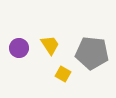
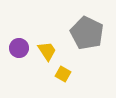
yellow trapezoid: moved 3 px left, 6 px down
gray pentagon: moved 5 px left, 20 px up; rotated 20 degrees clockwise
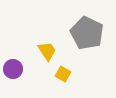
purple circle: moved 6 px left, 21 px down
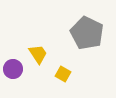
yellow trapezoid: moved 9 px left, 3 px down
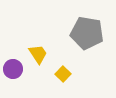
gray pentagon: rotated 16 degrees counterclockwise
yellow square: rotated 14 degrees clockwise
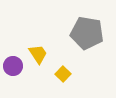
purple circle: moved 3 px up
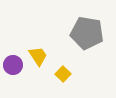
yellow trapezoid: moved 2 px down
purple circle: moved 1 px up
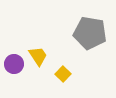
gray pentagon: moved 3 px right
purple circle: moved 1 px right, 1 px up
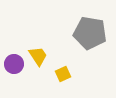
yellow square: rotated 21 degrees clockwise
